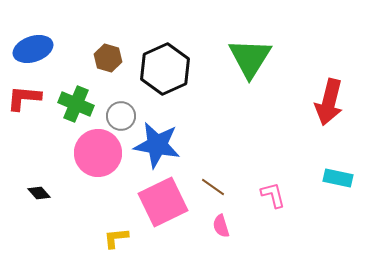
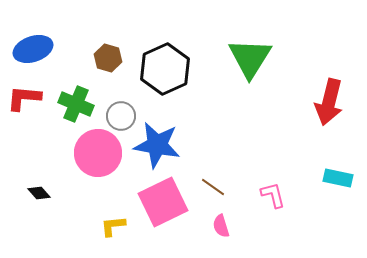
yellow L-shape: moved 3 px left, 12 px up
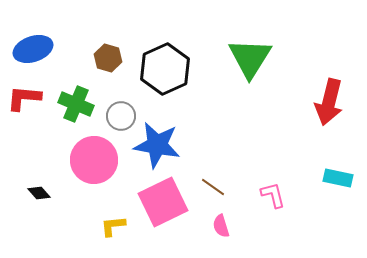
pink circle: moved 4 px left, 7 px down
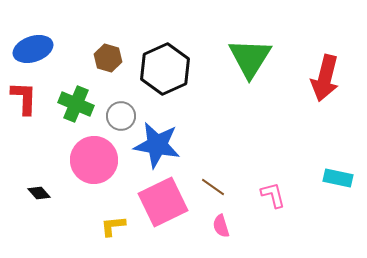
red L-shape: rotated 87 degrees clockwise
red arrow: moved 4 px left, 24 px up
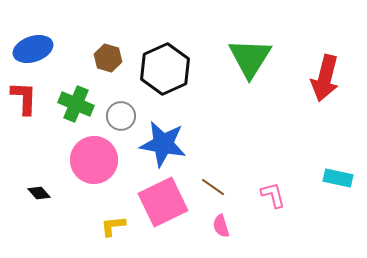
blue star: moved 6 px right, 1 px up
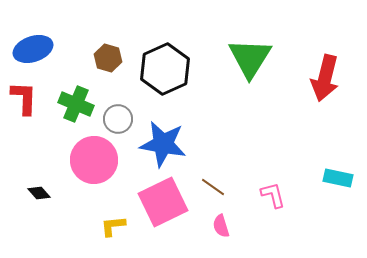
gray circle: moved 3 px left, 3 px down
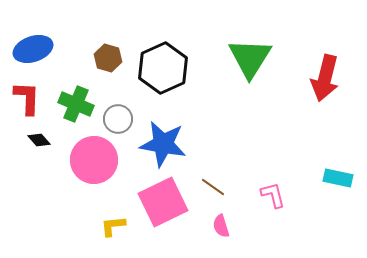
black hexagon: moved 2 px left, 1 px up
red L-shape: moved 3 px right
black diamond: moved 53 px up
